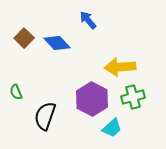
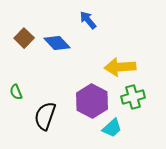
purple hexagon: moved 2 px down
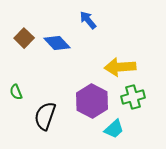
cyan trapezoid: moved 2 px right, 1 px down
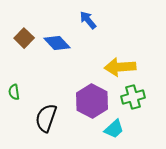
green semicircle: moved 2 px left; rotated 14 degrees clockwise
black semicircle: moved 1 px right, 2 px down
